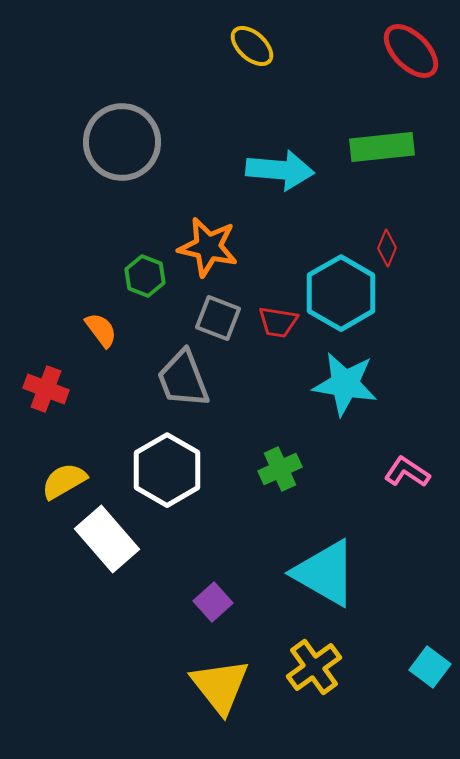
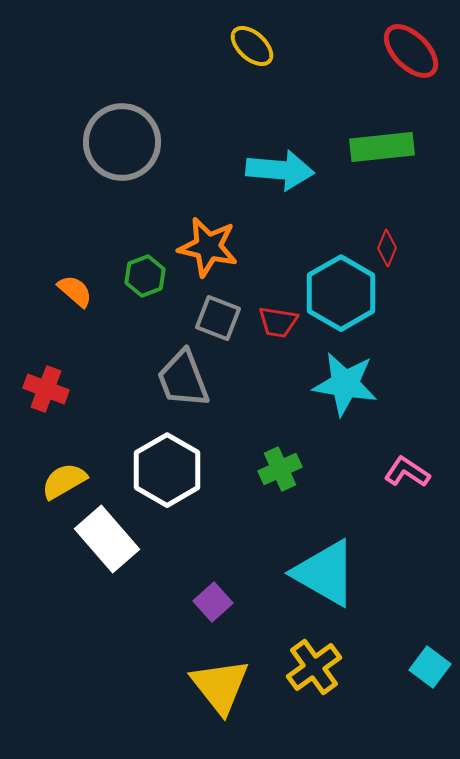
green hexagon: rotated 18 degrees clockwise
orange semicircle: moved 26 px left, 39 px up; rotated 12 degrees counterclockwise
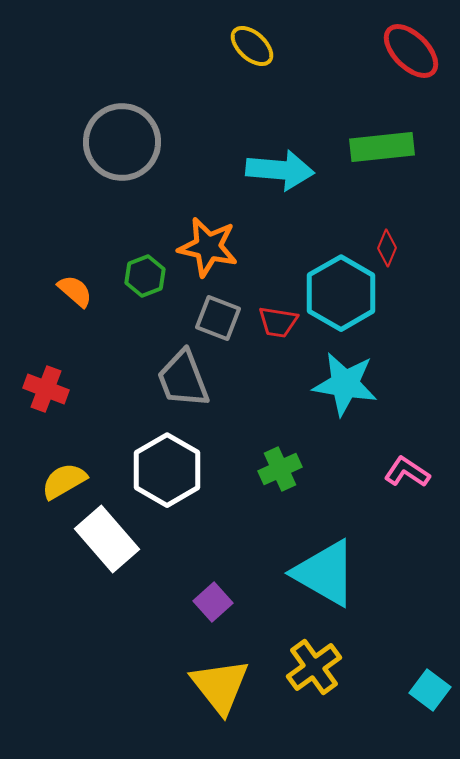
cyan square: moved 23 px down
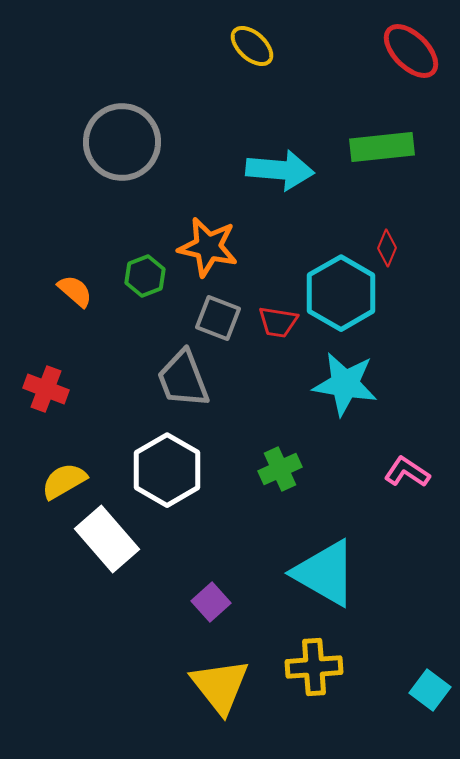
purple square: moved 2 px left
yellow cross: rotated 32 degrees clockwise
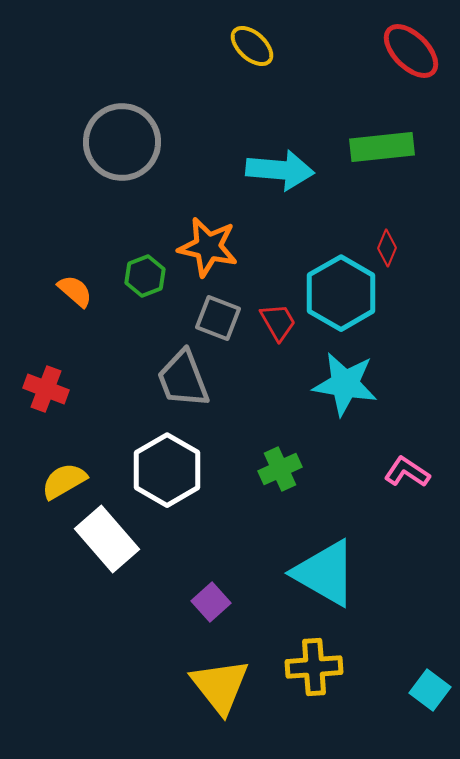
red trapezoid: rotated 129 degrees counterclockwise
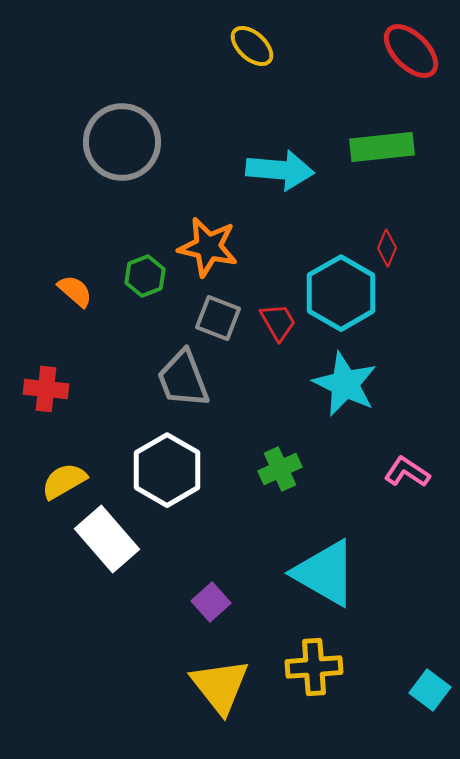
cyan star: rotated 16 degrees clockwise
red cross: rotated 15 degrees counterclockwise
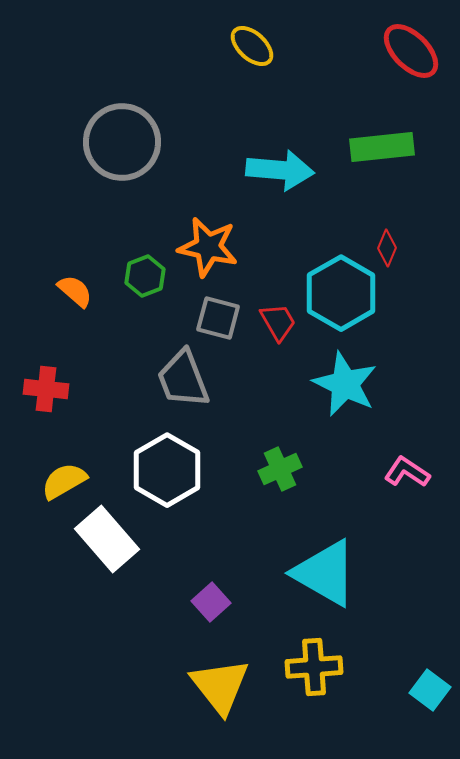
gray square: rotated 6 degrees counterclockwise
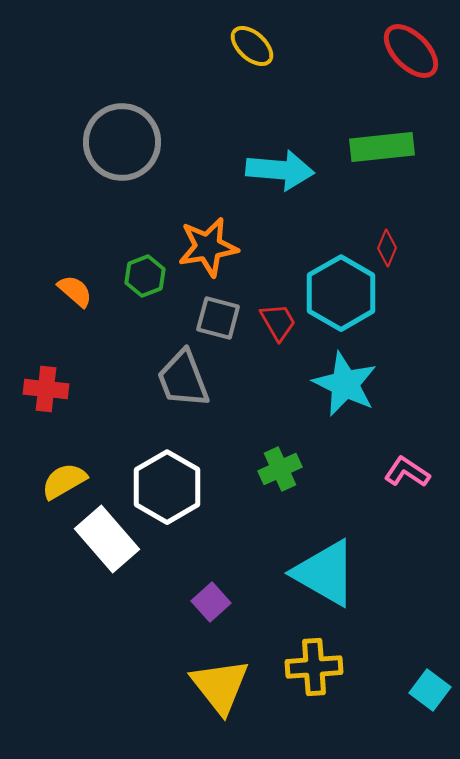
orange star: rotated 22 degrees counterclockwise
white hexagon: moved 17 px down
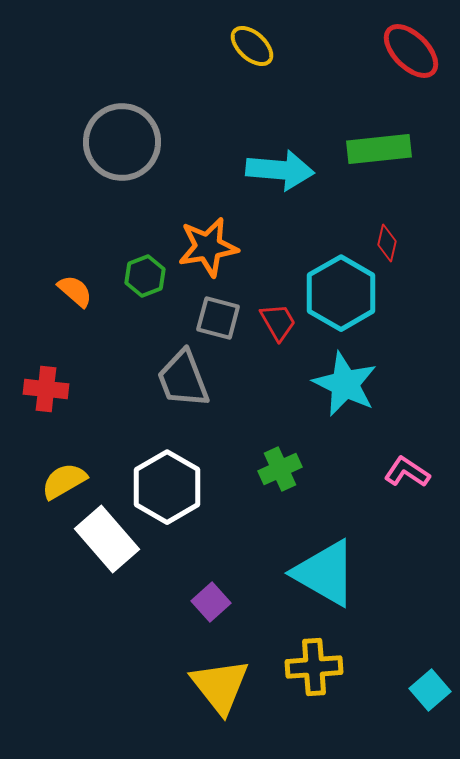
green rectangle: moved 3 px left, 2 px down
red diamond: moved 5 px up; rotated 9 degrees counterclockwise
cyan square: rotated 12 degrees clockwise
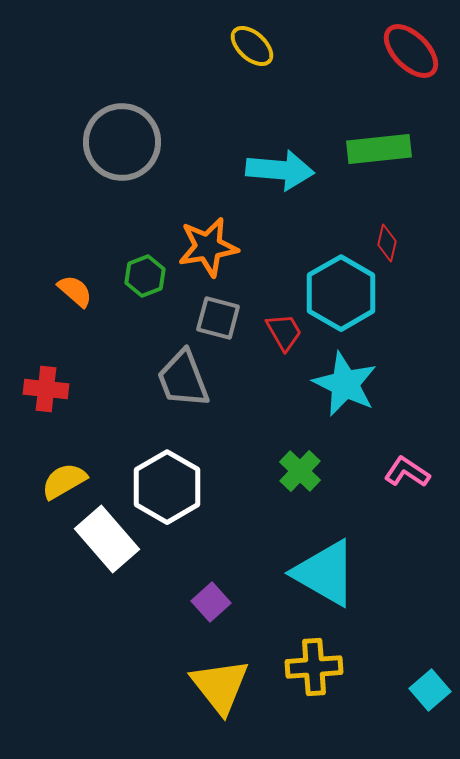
red trapezoid: moved 6 px right, 10 px down
green cross: moved 20 px right, 2 px down; rotated 21 degrees counterclockwise
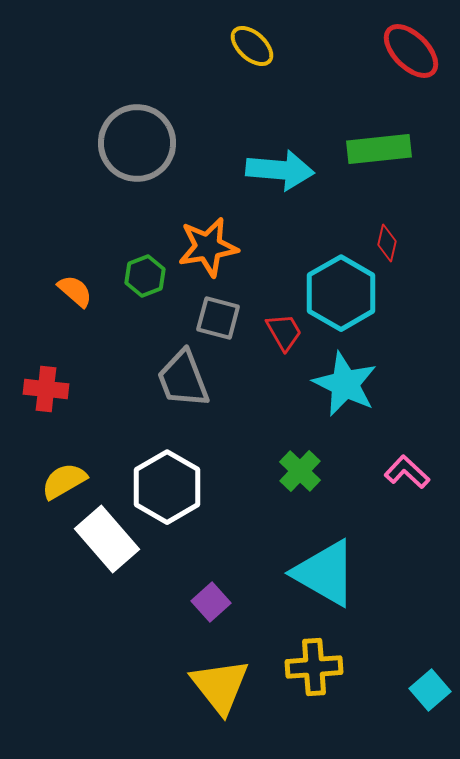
gray circle: moved 15 px right, 1 px down
pink L-shape: rotated 9 degrees clockwise
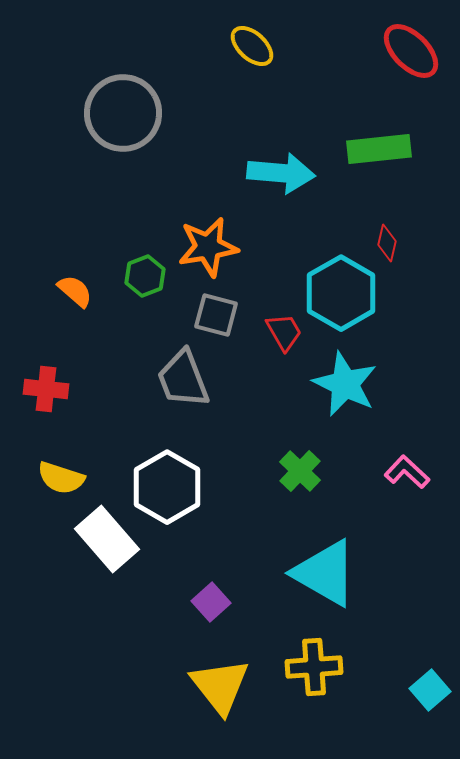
gray circle: moved 14 px left, 30 px up
cyan arrow: moved 1 px right, 3 px down
gray square: moved 2 px left, 3 px up
yellow semicircle: moved 3 px left, 3 px up; rotated 132 degrees counterclockwise
